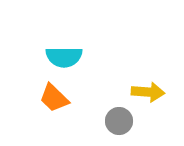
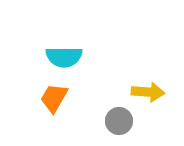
orange trapezoid: rotated 76 degrees clockwise
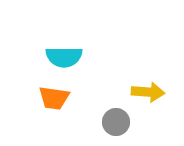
orange trapezoid: rotated 112 degrees counterclockwise
gray circle: moved 3 px left, 1 px down
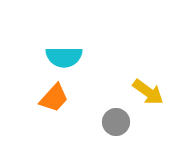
yellow arrow: rotated 32 degrees clockwise
orange trapezoid: rotated 56 degrees counterclockwise
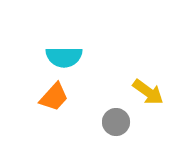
orange trapezoid: moved 1 px up
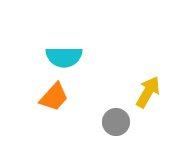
yellow arrow: rotated 96 degrees counterclockwise
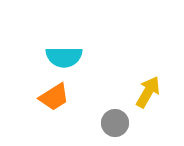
orange trapezoid: rotated 16 degrees clockwise
gray circle: moved 1 px left, 1 px down
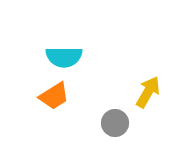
orange trapezoid: moved 1 px up
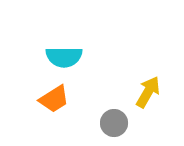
orange trapezoid: moved 3 px down
gray circle: moved 1 px left
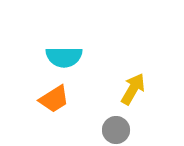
yellow arrow: moved 15 px left, 3 px up
gray circle: moved 2 px right, 7 px down
